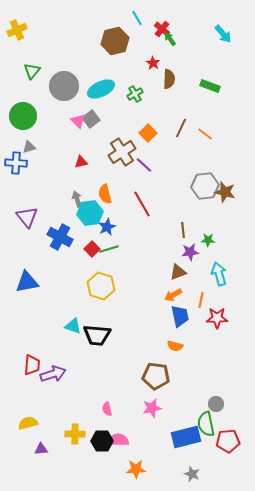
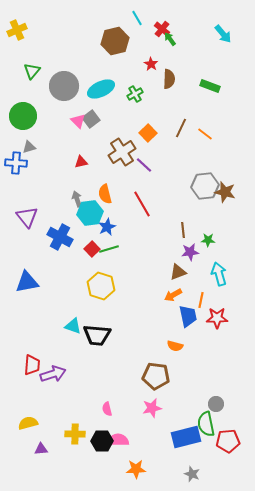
red star at (153, 63): moved 2 px left, 1 px down
blue trapezoid at (180, 316): moved 8 px right
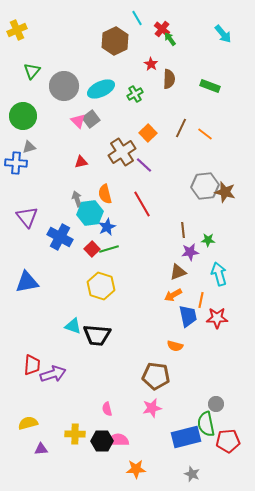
brown hexagon at (115, 41): rotated 12 degrees counterclockwise
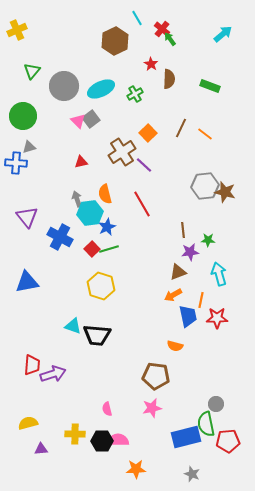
cyan arrow at (223, 34): rotated 90 degrees counterclockwise
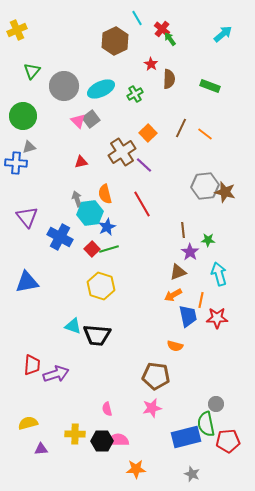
purple star at (190, 252): rotated 30 degrees counterclockwise
purple arrow at (53, 374): moved 3 px right
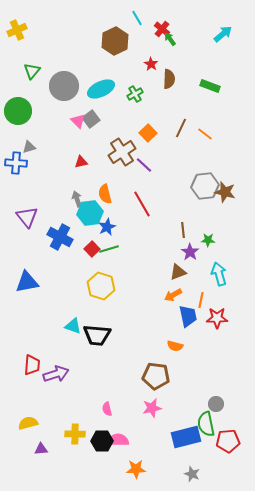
green circle at (23, 116): moved 5 px left, 5 px up
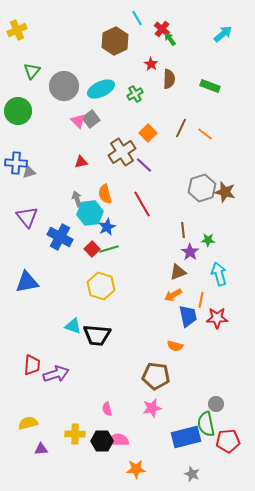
gray triangle at (29, 147): moved 25 px down
gray hexagon at (205, 186): moved 3 px left, 2 px down; rotated 12 degrees counterclockwise
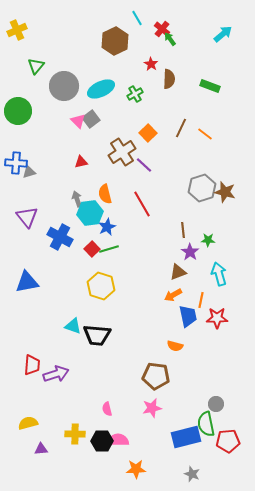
green triangle at (32, 71): moved 4 px right, 5 px up
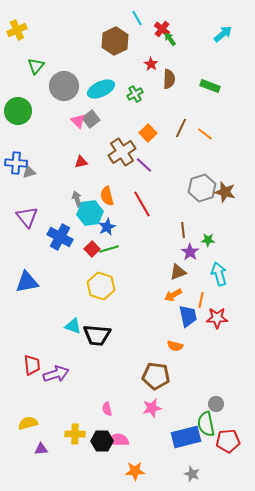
orange semicircle at (105, 194): moved 2 px right, 2 px down
red trapezoid at (32, 365): rotated 10 degrees counterclockwise
orange star at (136, 469): moved 1 px left, 2 px down
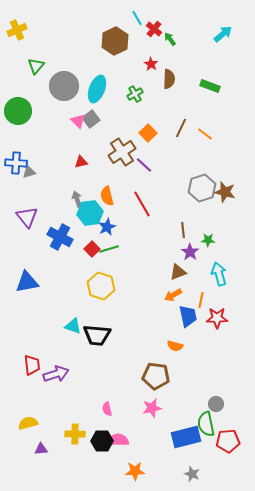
red cross at (162, 29): moved 8 px left
cyan ellipse at (101, 89): moved 4 px left; rotated 44 degrees counterclockwise
